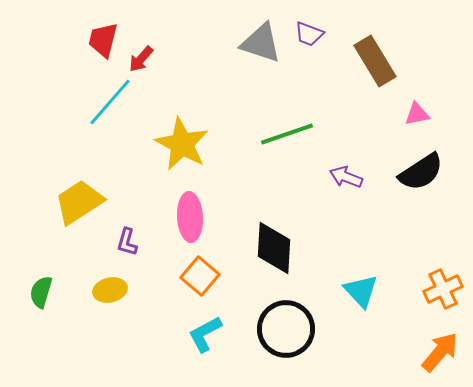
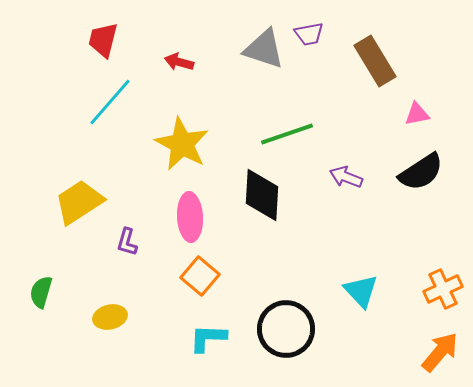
purple trapezoid: rotated 32 degrees counterclockwise
gray triangle: moved 3 px right, 6 px down
red arrow: moved 38 px right, 3 px down; rotated 64 degrees clockwise
black diamond: moved 12 px left, 53 px up
yellow ellipse: moved 27 px down
cyan L-shape: moved 3 px right, 4 px down; rotated 30 degrees clockwise
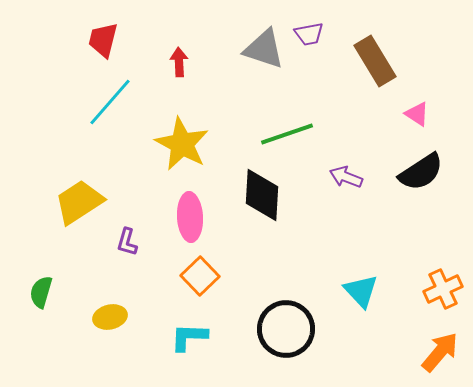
red arrow: rotated 72 degrees clockwise
pink triangle: rotated 44 degrees clockwise
orange square: rotated 6 degrees clockwise
cyan L-shape: moved 19 px left, 1 px up
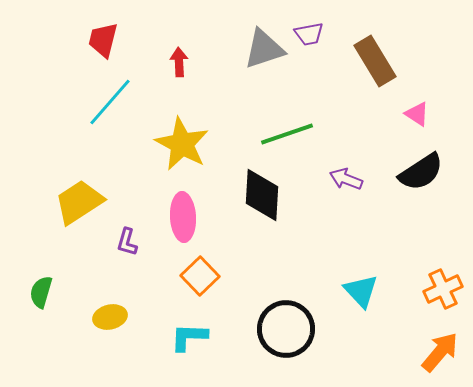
gray triangle: rotated 36 degrees counterclockwise
purple arrow: moved 2 px down
pink ellipse: moved 7 px left
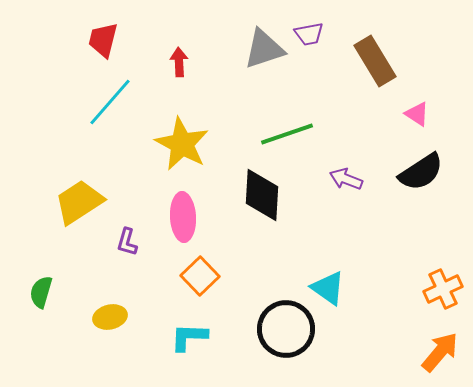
cyan triangle: moved 33 px left, 3 px up; rotated 12 degrees counterclockwise
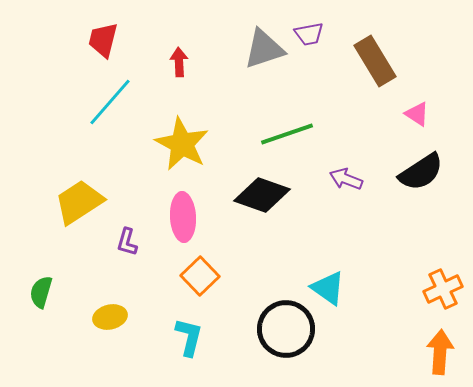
black diamond: rotated 74 degrees counterclockwise
cyan L-shape: rotated 102 degrees clockwise
orange arrow: rotated 36 degrees counterclockwise
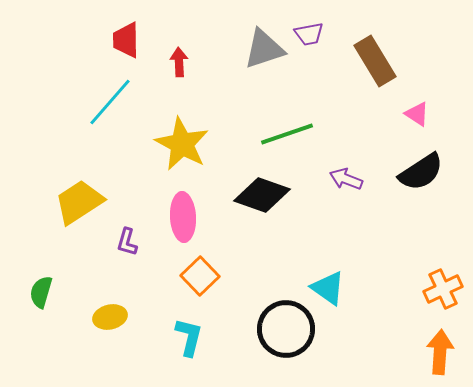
red trapezoid: moved 23 px right; rotated 15 degrees counterclockwise
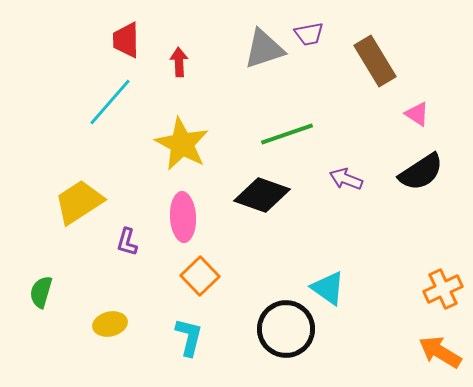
yellow ellipse: moved 7 px down
orange arrow: rotated 63 degrees counterclockwise
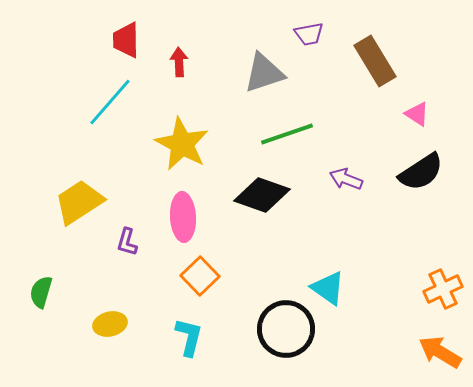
gray triangle: moved 24 px down
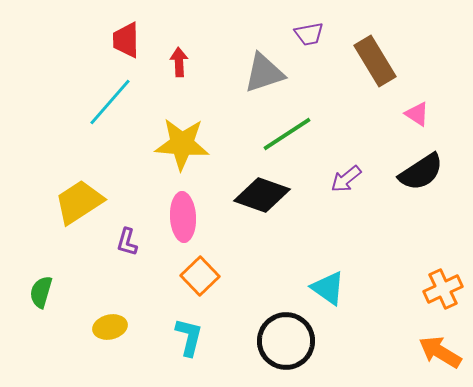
green line: rotated 14 degrees counterclockwise
yellow star: rotated 24 degrees counterclockwise
purple arrow: rotated 60 degrees counterclockwise
yellow ellipse: moved 3 px down
black circle: moved 12 px down
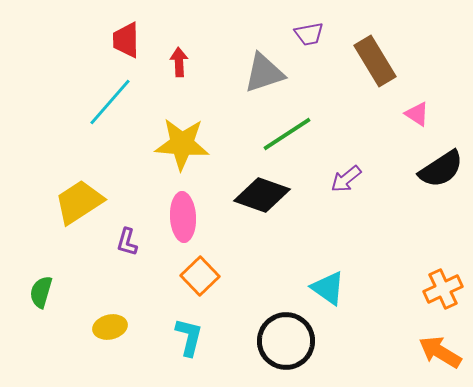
black semicircle: moved 20 px right, 3 px up
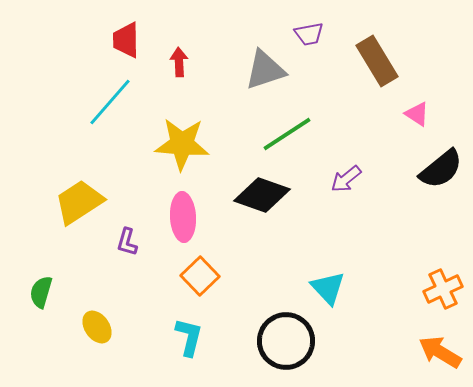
brown rectangle: moved 2 px right
gray triangle: moved 1 px right, 3 px up
black semicircle: rotated 6 degrees counterclockwise
cyan triangle: rotated 12 degrees clockwise
yellow ellipse: moved 13 px left; rotated 68 degrees clockwise
